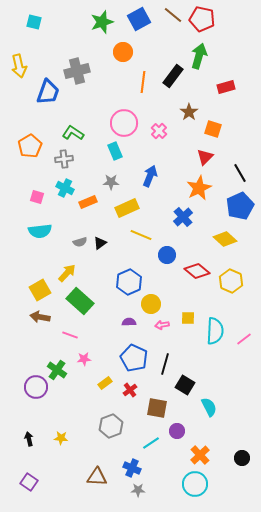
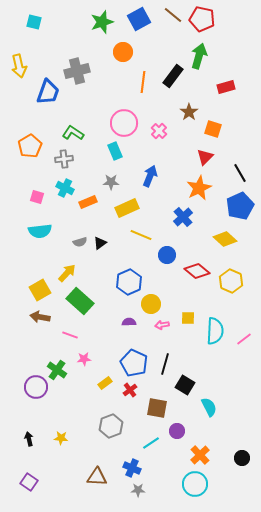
blue pentagon at (134, 358): moved 5 px down
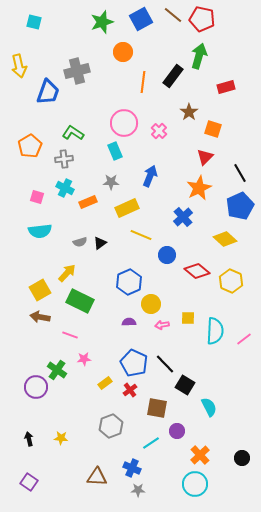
blue square at (139, 19): moved 2 px right
green rectangle at (80, 301): rotated 16 degrees counterclockwise
black line at (165, 364): rotated 60 degrees counterclockwise
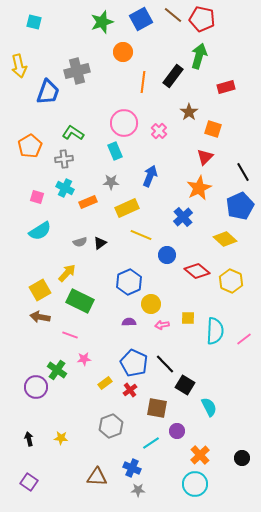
black line at (240, 173): moved 3 px right, 1 px up
cyan semicircle at (40, 231): rotated 25 degrees counterclockwise
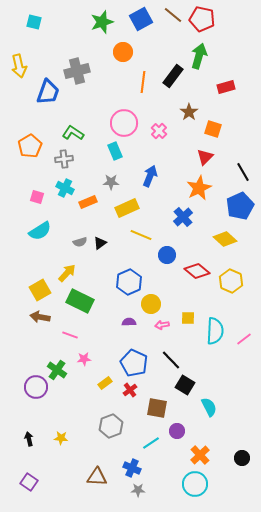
black line at (165, 364): moved 6 px right, 4 px up
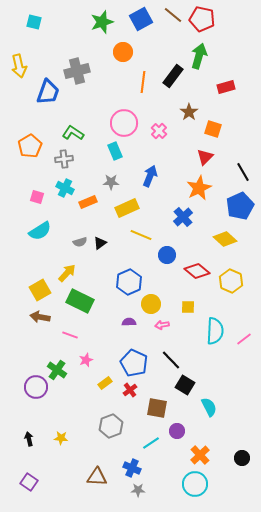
yellow square at (188, 318): moved 11 px up
pink star at (84, 359): moved 2 px right, 1 px down; rotated 16 degrees counterclockwise
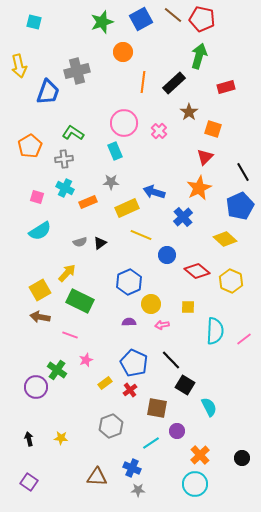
black rectangle at (173, 76): moved 1 px right, 7 px down; rotated 10 degrees clockwise
blue arrow at (150, 176): moved 4 px right, 16 px down; rotated 95 degrees counterclockwise
